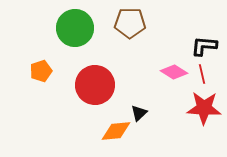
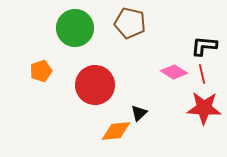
brown pentagon: rotated 12 degrees clockwise
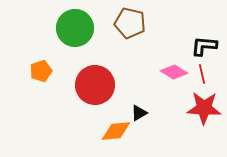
black triangle: rotated 12 degrees clockwise
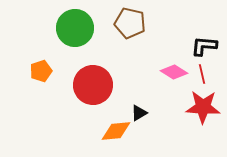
red circle: moved 2 px left
red star: moved 1 px left, 1 px up
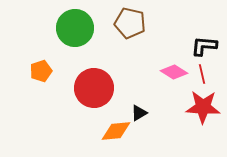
red circle: moved 1 px right, 3 px down
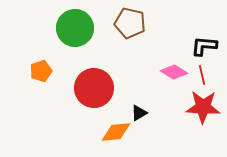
red line: moved 1 px down
orange diamond: moved 1 px down
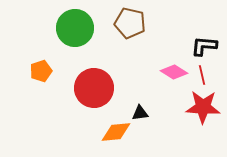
black triangle: moved 1 px right; rotated 24 degrees clockwise
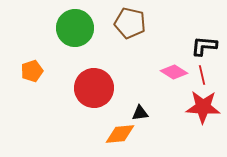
orange pentagon: moved 9 px left
orange diamond: moved 4 px right, 2 px down
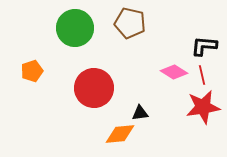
red star: rotated 12 degrees counterclockwise
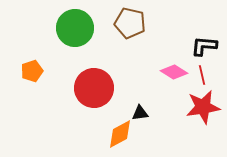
orange diamond: rotated 24 degrees counterclockwise
